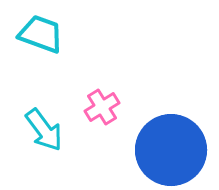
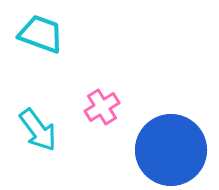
cyan arrow: moved 6 px left
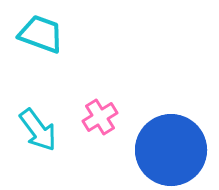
pink cross: moved 2 px left, 10 px down
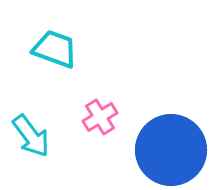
cyan trapezoid: moved 14 px right, 15 px down
cyan arrow: moved 7 px left, 6 px down
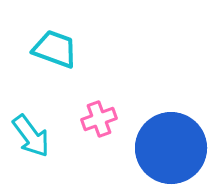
pink cross: moved 1 px left, 2 px down; rotated 12 degrees clockwise
blue circle: moved 2 px up
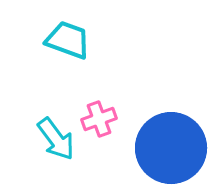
cyan trapezoid: moved 13 px right, 9 px up
cyan arrow: moved 25 px right, 3 px down
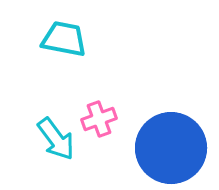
cyan trapezoid: moved 4 px left, 1 px up; rotated 9 degrees counterclockwise
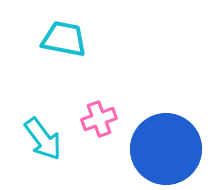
cyan arrow: moved 13 px left
blue circle: moved 5 px left, 1 px down
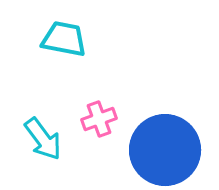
blue circle: moved 1 px left, 1 px down
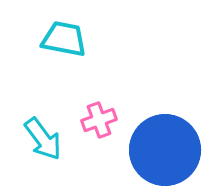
pink cross: moved 1 px down
